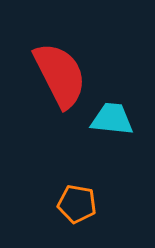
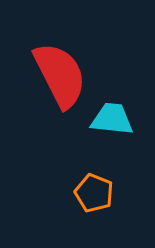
orange pentagon: moved 17 px right, 11 px up; rotated 12 degrees clockwise
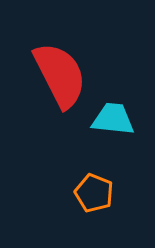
cyan trapezoid: moved 1 px right
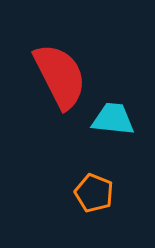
red semicircle: moved 1 px down
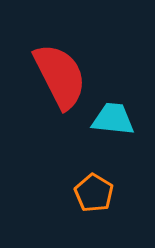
orange pentagon: rotated 9 degrees clockwise
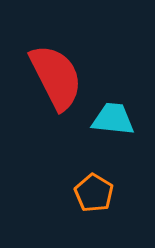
red semicircle: moved 4 px left, 1 px down
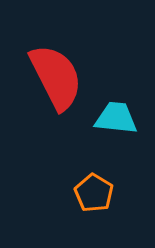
cyan trapezoid: moved 3 px right, 1 px up
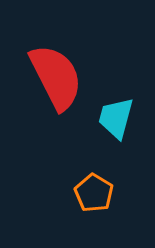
cyan trapezoid: rotated 81 degrees counterclockwise
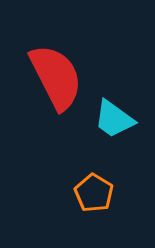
cyan trapezoid: moved 2 px left, 1 px down; rotated 69 degrees counterclockwise
